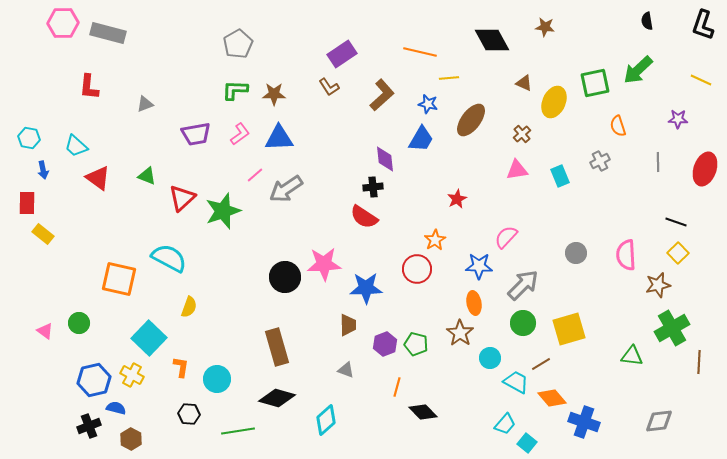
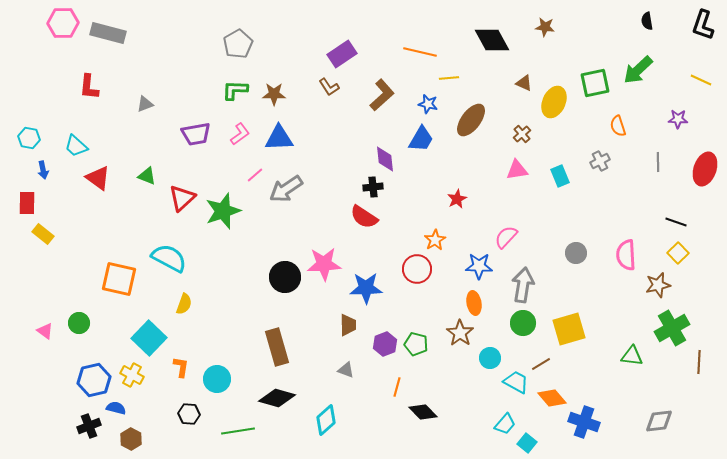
gray arrow at (523, 285): rotated 36 degrees counterclockwise
yellow semicircle at (189, 307): moved 5 px left, 3 px up
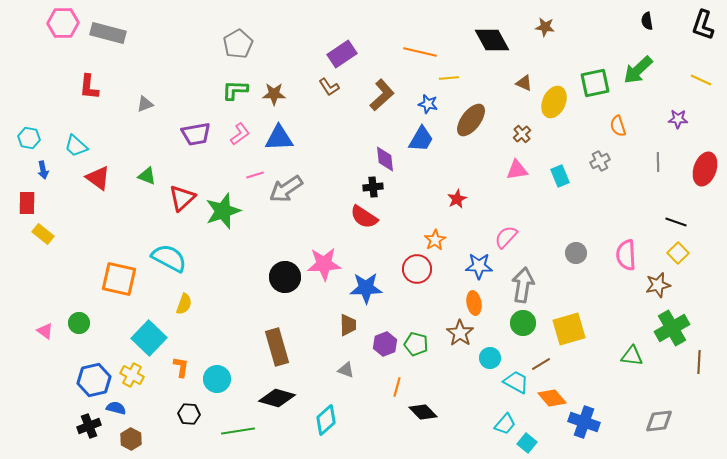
pink line at (255, 175): rotated 24 degrees clockwise
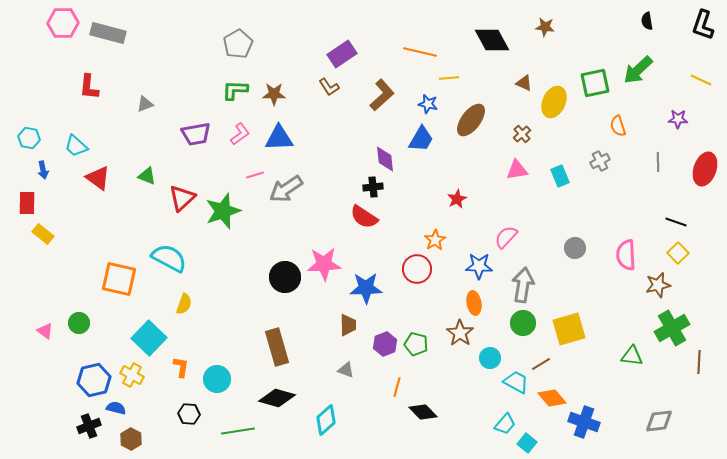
gray circle at (576, 253): moved 1 px left, 5 px up
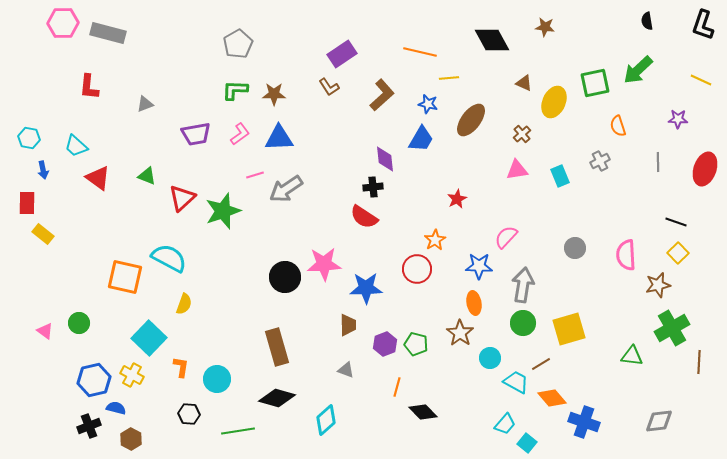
orange square at (119, 279): moved 6 px right, 2 px up
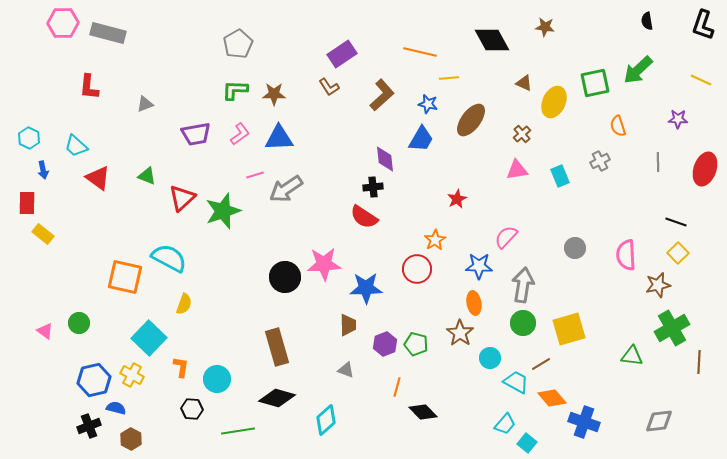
cyan hexagon at (29, 138): rotated 15 degrees clockwise
black hexagon at (189, 414): moved 3 px right, 5 px up
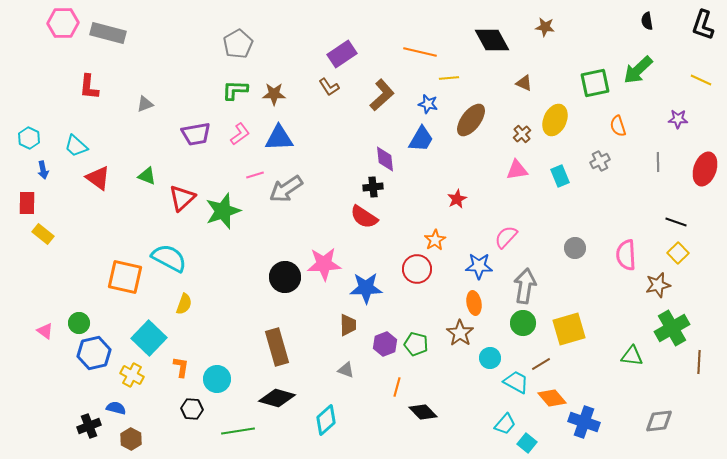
yellow ellipse at (554, 102): moved 1 px right, 18 px down
gray arrow at (523, 285): moved 2 px right, 1 px down
blue hexagon at (94, 380): moved 27 px up
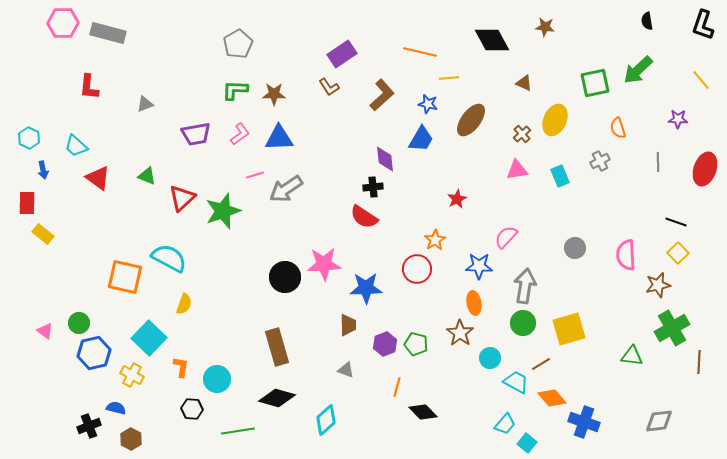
yellow line at (701, 80): rotated 25 degrees clockwise
orange semicircle at (618, 126): moved 2 px down
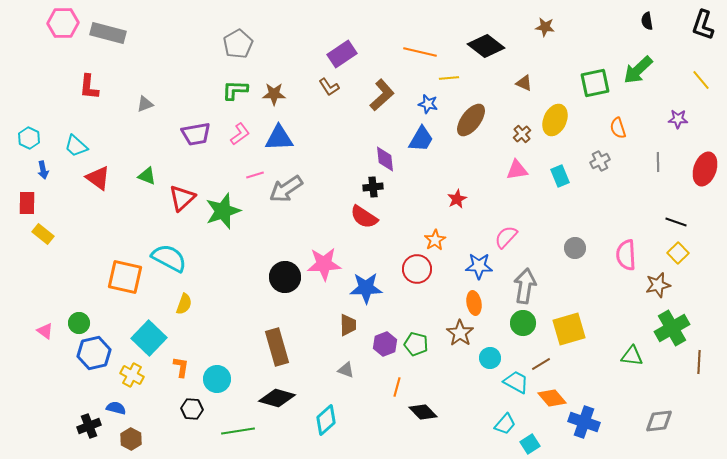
black diamond at (492, 40): moved 6 px left, 6 px down; rotated 24 degrees counterclockwise
cyan square at (527, 443): moved 3 px right, 1 px down; rotated 18 degrees clockwise
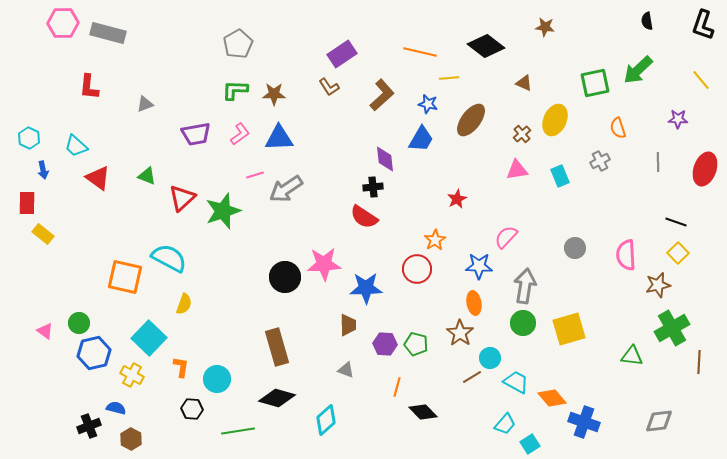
purple hexagon at (385, 344): rotated 25 degrees clockwise
brown line at (541, 364): moved 69 px left, 13 px down
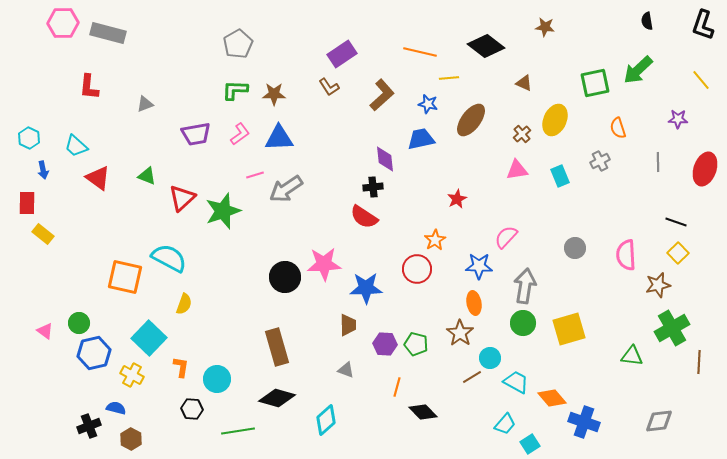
blue trapezoid at (421, 139): rotated 132 degrees counterclockwise
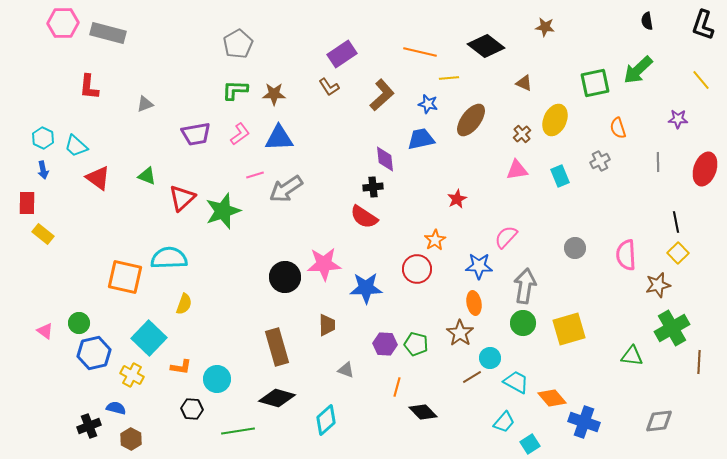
cyan hexagon at (29, 138): moved 14 px right
black line at (676, 222): rotated 60 degrees clockwise
cyan semicircle at (169, 258): rotated 30 degrees counterclockwise
brown trapezoid at (348, 325): moved 21 px left
orange L-shape at (181, 367): rotated 90 degrees clockwise
cyan trapezoid at (505, 424): moved 1 px left, 2 px up
